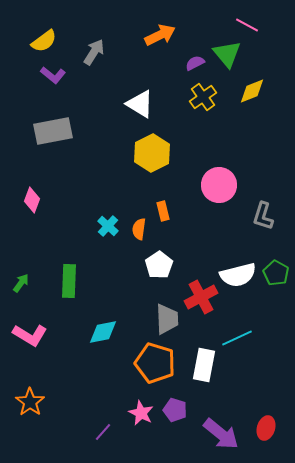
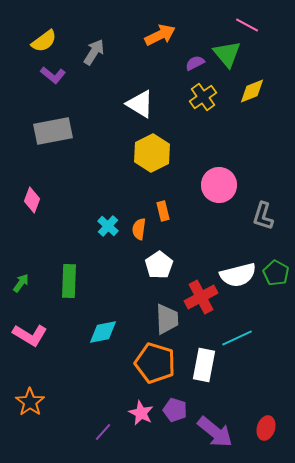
purple arrow: moved 6 px left, 2 px up
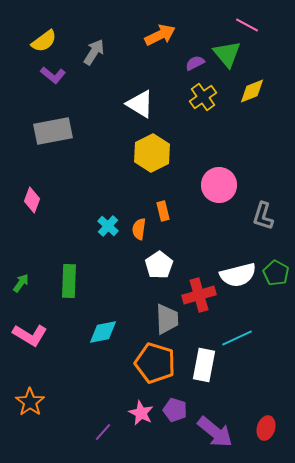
red cross: moved 2 px left, 2 px up; rotated 12 degrees clockwise
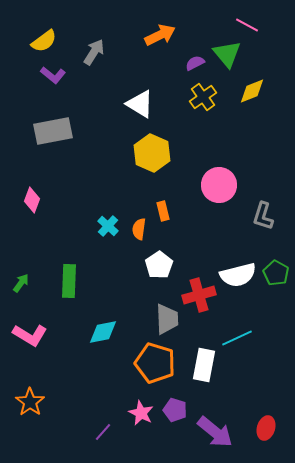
yellow hexagon: rotated 9 degrees counterclockwise
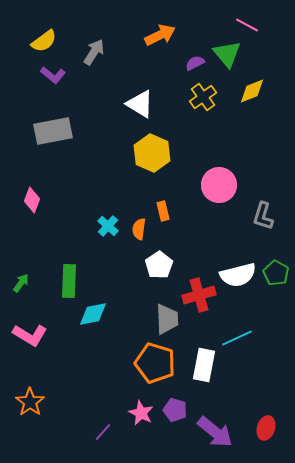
cyan diamond: moved 10 px left, 18 px up
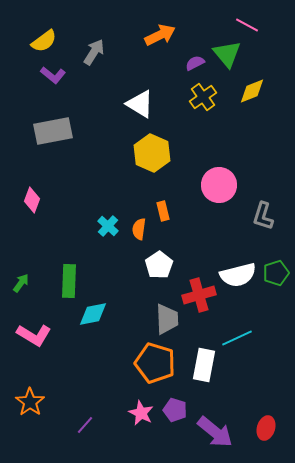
green pentagon: rotated 25 degrees clockwise
pink L-shape: moved 4 px right
purple line: moved 18 px left, 7 px up
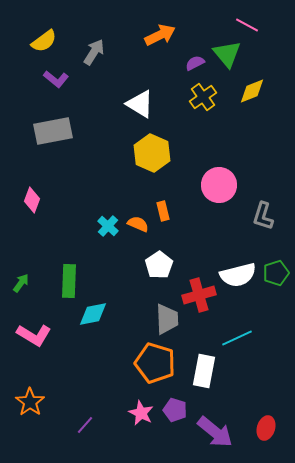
purple L-shape: moved 3 px right, 4 px down
orange semicircle: moved 1 px left, 5 px up; rotated 105 degrees clockwise
white rectangle: moved 6 px down
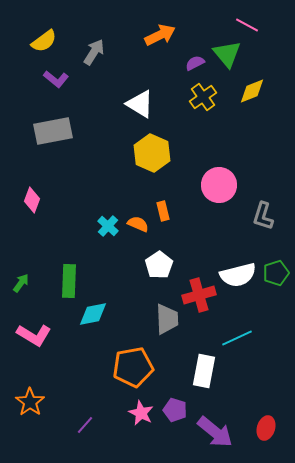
orange pentagon: moved 22 px left, 4 px down; rotated 27 degrees counterclockwise
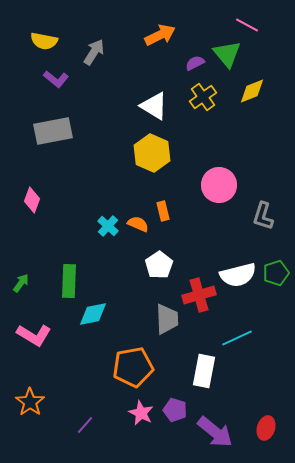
yellow semicircle: rotated 48 degrees clockwise
white triangle: moved 14 px right, 2 px down
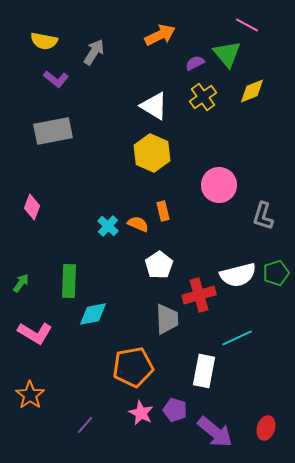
pink diamond: moved 7 px down
pink L-shape: moved 1 px right, 2 px up
orange star: moved 7 px up
